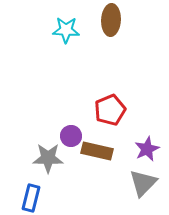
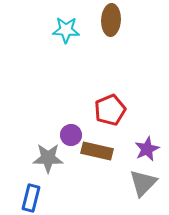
purple circle: moved 1 px up
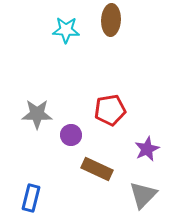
red pentagon: rotated 12 degrees clockwise
brown rectangle: moved 18 px down; rotated 12 degrees clockwise
gray star: moved 11 px left, 44 px up
gray triangle: moved 12 px down
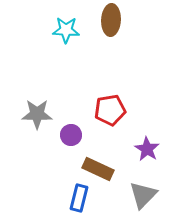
purple star: rotated 15 degrees counterclockwise
brown rectangle: moved 1 px right
blue rectangle: moved 48 px right
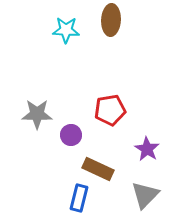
gray triangle: moved 2 px right
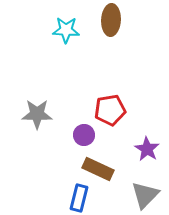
purple circle: moved 13 px right
